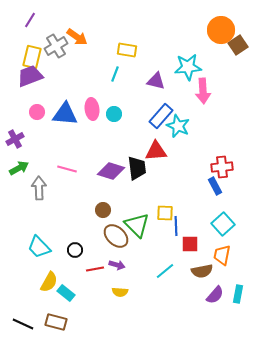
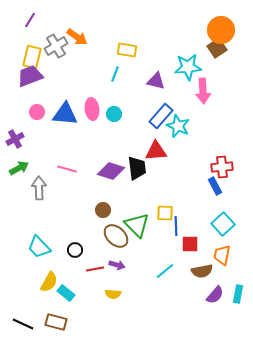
brown square at (238, 45): moved 21 px left, 3 px down
yellow semicircle at (120, 292): moved 7 px left, 2 px down
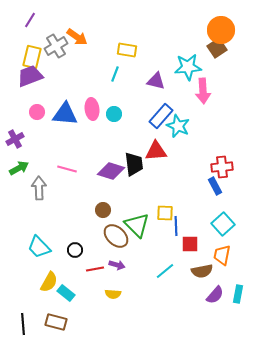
black trapezoid at (137, 168): moved 3 px left, 4 px up
black line at (23, 324): rotated 60 degrees clockwise
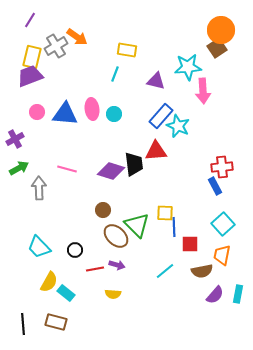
blue line at (176, 226): moved 2 px left, 1 px down
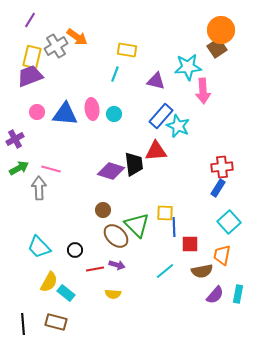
pink line at (67, 169): moved 16 px left
blue rectangle at (215, 186): moved 3 px right, 2 px down; rotated 60 degrees clockwise
cyan square at (223, 224): moved 6 px right, 2 px up
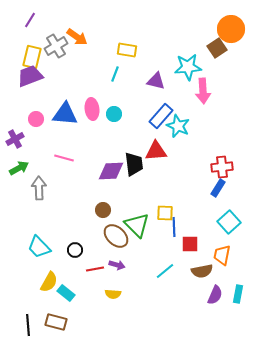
orange circle at (221, 30): moved 10 px right, 1 px up
pink circle at (37, 112): moved 1 px left, 7 px down
pink line at (51, 169): moved 13 px right, 11 px up
purple diamond at (111, 171): rotated 20 degrees counterclockwise
purple semicircle at (215, 295): rotated 18 degrees counterclockwise
black line at (23, 324): moved 5 px right, 1 px down
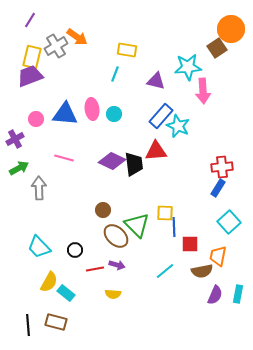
purple diamond at (111, 171): moved 1 px right, 10 px up; rotated 28 degrees clockwise
orange trapezoid at (222, 255): moved 4 px left, 1 px down
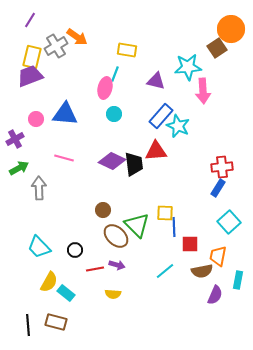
pink ellipse at (92, 109): moved 13 px right, 21 px up; rotated 20 degrees clockwise
cyan rectangle at (238, 294): moved 14 px up
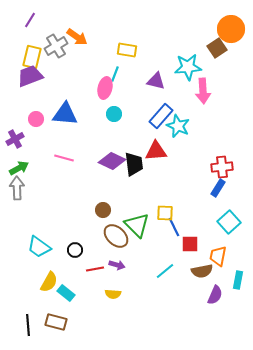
gray arrow at (39, 188): moved 22 px left
blue line at (174, 227): rotated 24 degrees counterclockwise
cyan trapezoid at (39, 247): rotated 10 degrees counterclockwise
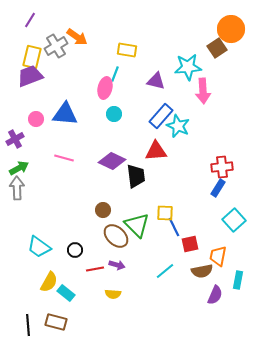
black trapezoid at (134, 164): moved 2 px right, 12 px down
cyan square at (229, 222): moved 5 px right, 2 px up
red square at (190, 244): rotated 12 degrees counterclockwise
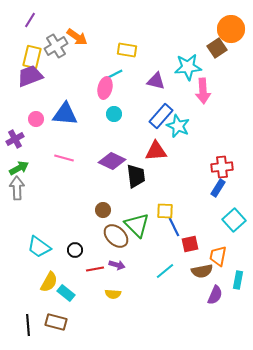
cyan line at (115, 74): rotated 42 degrees clockwise
yellow square at (165, 213): moved 2 px up
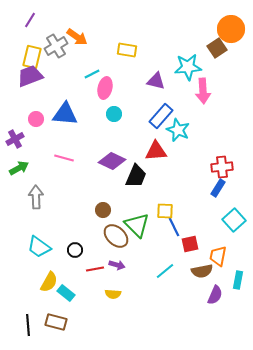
cyan line at (115, 74): moved 23 px left
cyan star at (178, 126): moved 4 px down
black trapezoid at (136, 176): rotated 30 degrees clockwise
gray arrow at (17, 188): moved 19 px right, 9 px down
